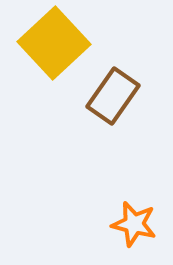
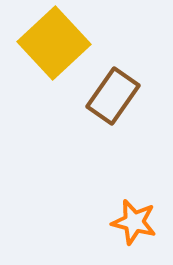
orange star: moved 2 px up
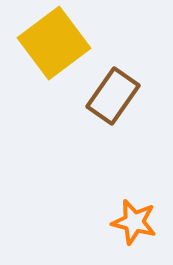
yellow square: rotated 6 degrees clockwise
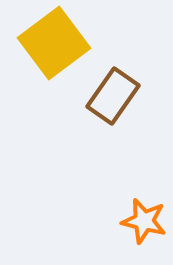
orange star: moved 10 px right, 1 px up
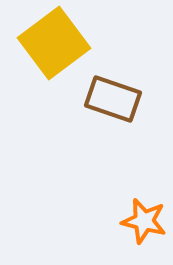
brown rectangle: moved 3 px down; rotated 74 degrees clockwise
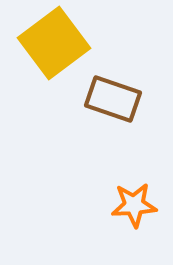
orange star: moved 10 px left, 16 px up; rotated 18 degrees counterclockwise
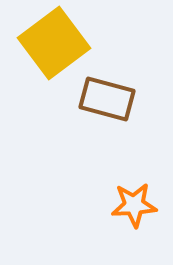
brown rectangle: moved 6 px left; rotated 4 degrees counterclockwise
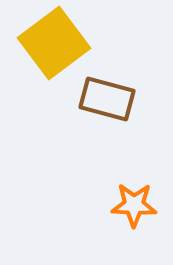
orange star: rotated 6 degrees clockwise
